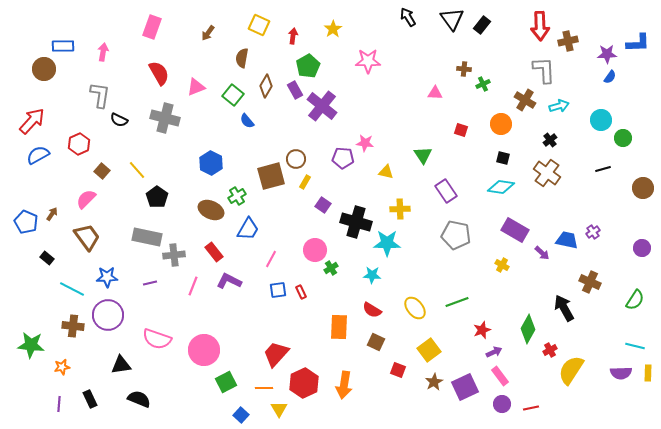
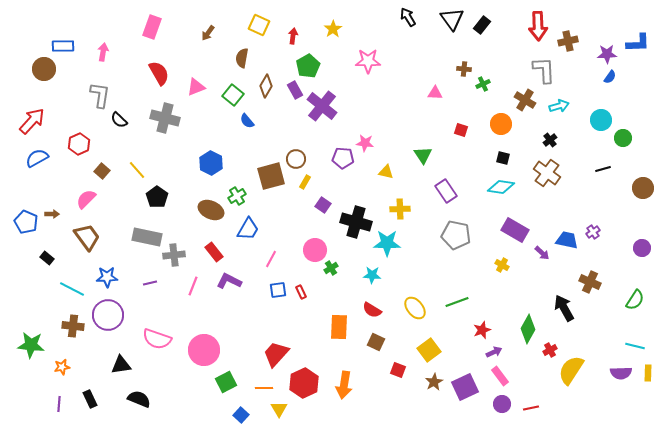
red arrow at (540, 26): moved 2 px left
black semicircle at (119, 120): rotated 18 degrees clockwise
blue semicircle at (38, 155): moved 1 px left, 3 px down
brown arrow at (52, 214): rotated 56 degrees clockwise
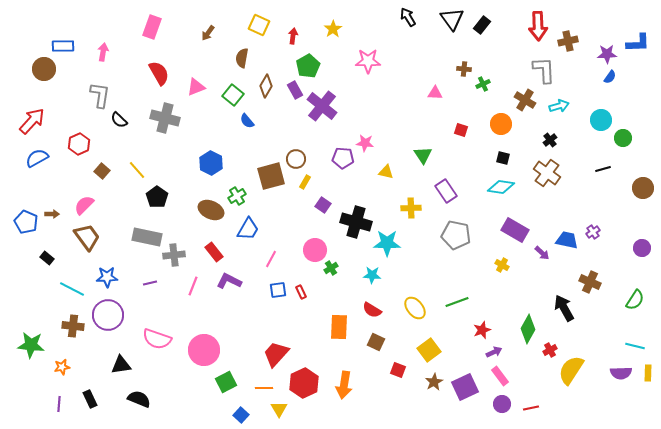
pink semicircle at (86, 199): moved 2 px left, 6 px down
yellow cross at (400, 209): moved 11 px right, 1 px up
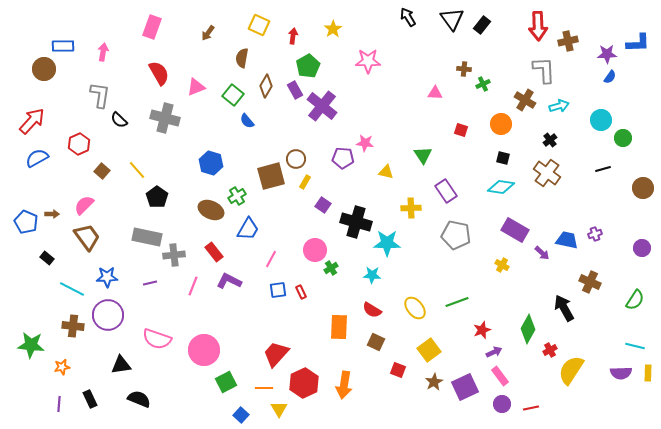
blue hexagon at (211, 163): rotated 10 degrees counterclockwise
purple cross at (593, 232): moved 2 px right, 2 px down; rotated 16 degrees clockwise
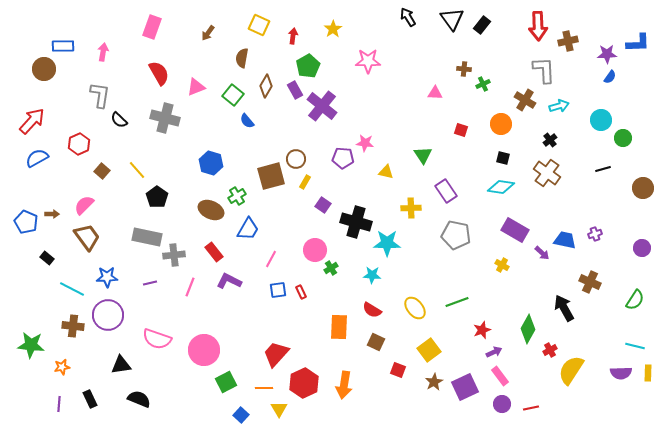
blue trapezoid at (567, 240): moved 2 px left
pink line at (193, 286): moved 3 px left, 1 px down
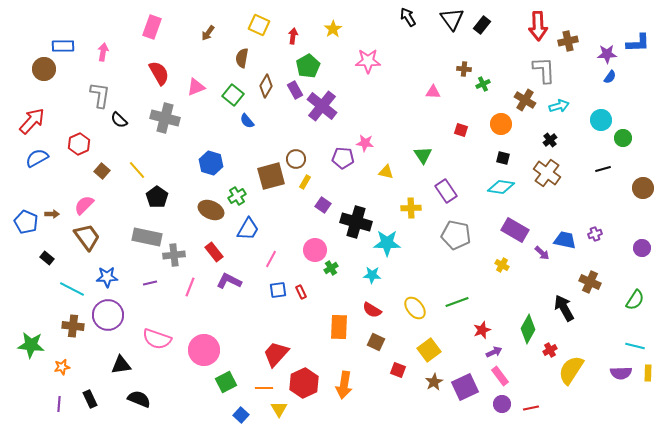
pink triangle at (435, 93): moved 2 px left, 1 px up
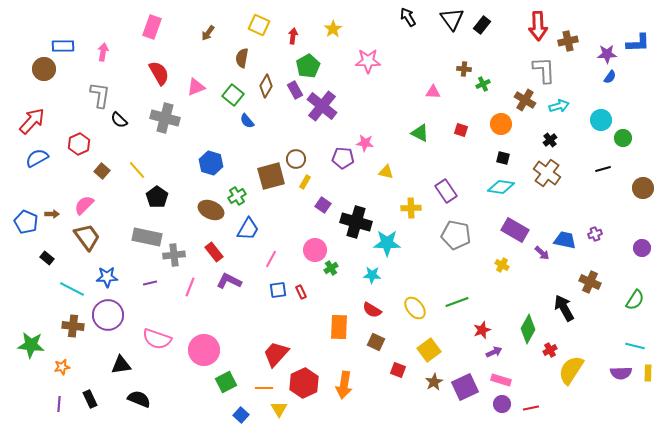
green triangle at (423, 155): moved 3 px left, 22 px up; rotated 30 degrees counterclockwise
pink rectangle at (500, 376): moved 1 px right, 4 px down; rotated 36 degrees counterclockwise
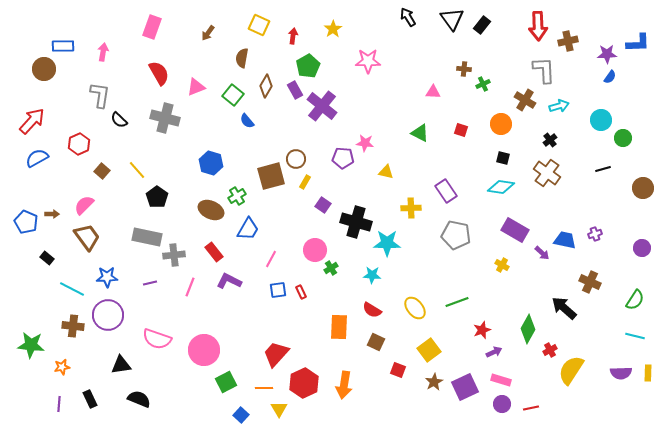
black arrow at (564, 308): rotated 20 degrees counterclockwise
cyan line at (635, 346): moved 10 px up
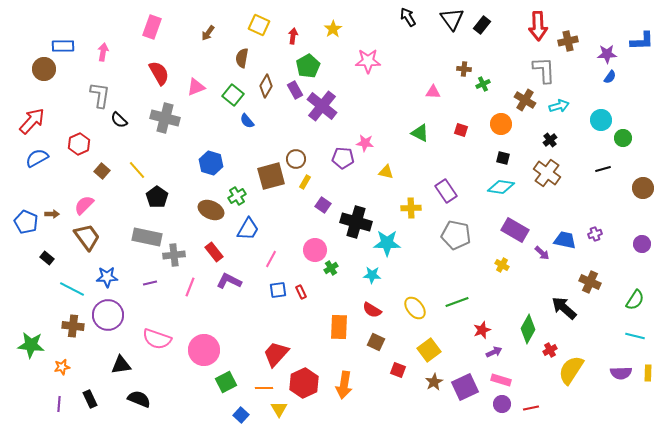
blue L-shape at (638, 43): moved 4 px right, 2 px up
purple circle at (642, 248): moved 4 px up
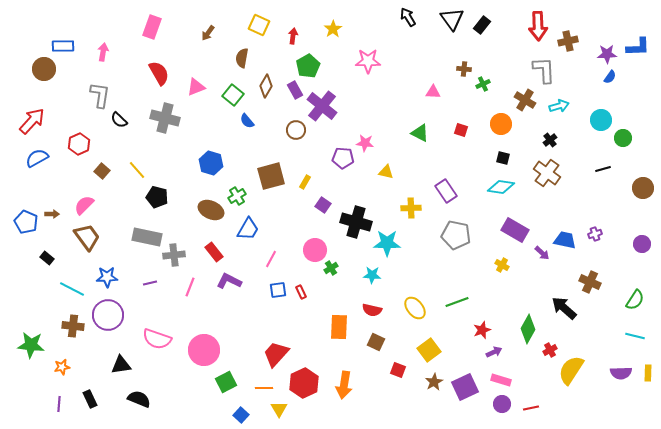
blue L-shape at (642, 41): moved 4 px left, 6 px down
brown circle at (296, 159): moved 29 px up
black pentagon at (157, 197): rotated 20 degrees counterclockwise
red semicircle at (372, 310): rotated 18 degrees counterclockwise
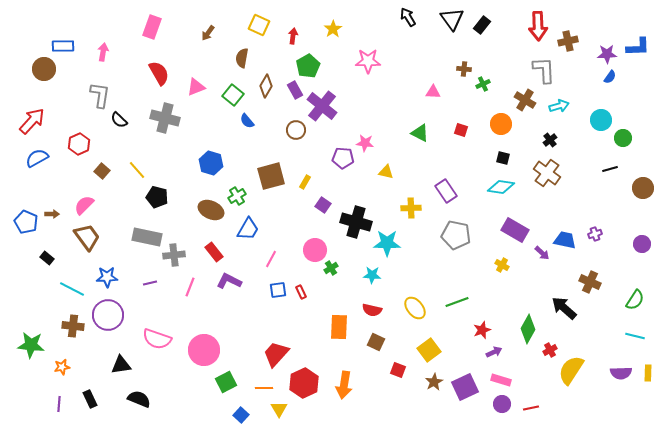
black line at (603, 169): moved 7 px right
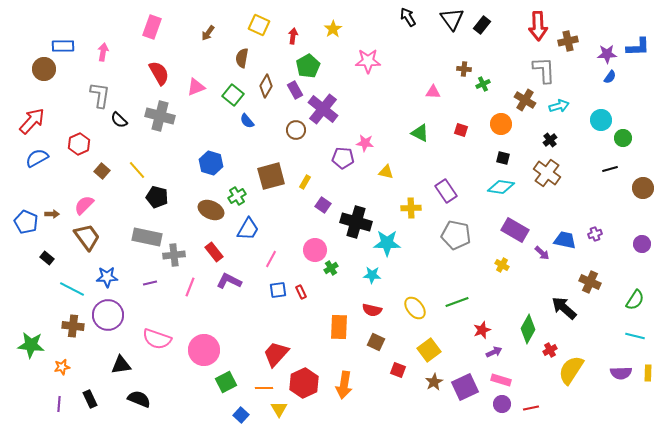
purple cross at (322, 106): moved 1 px right, 3 px down
gray cross at (165, 118): moved 5 px left, 2 px up
